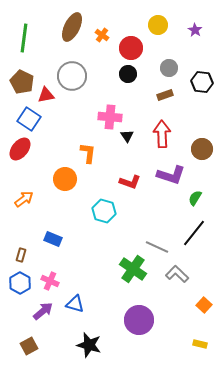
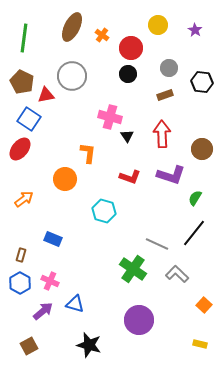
pink cross at (110, 117): rotated 10 degrees clockwise
red L-shape at (130, 182): moved 5 px up
gray line at (157, 247): moved 3 px up
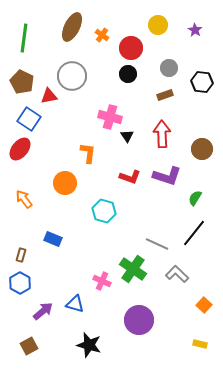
red triangle at (46, 95): moved 3 px right, 1 px down
purple L-shape at (171, 175): moved 4 px left, 1 px down
orange circle at (65, 179): moved 4 px down
orange arrow at (24, 199): rotated 90 degrees counterclockwise
pink cross at (50, 281): moved 52 px right
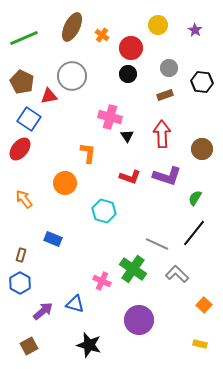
green line at (24, 38): rotated 60 degrees clockwise
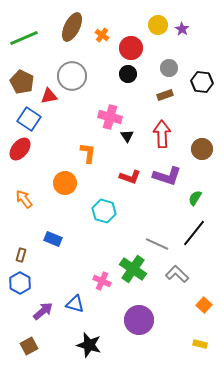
purple star at (195, 30): moved 13 px left, 1 px up
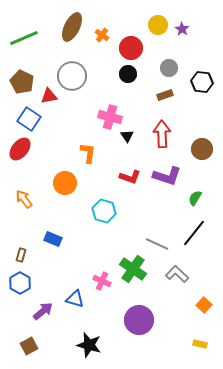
blue triangle at (75, 304): moved 5 px up
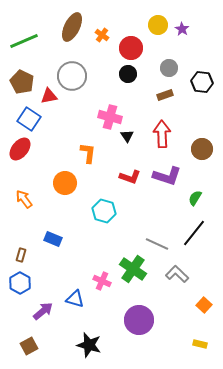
green line at (24, 38): moved 3 px down
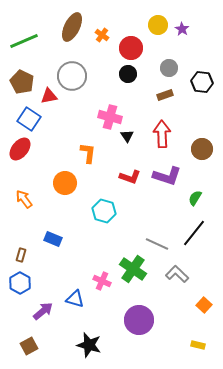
yellow rectangle at (200, 344): moved 2 px left, 1 px down
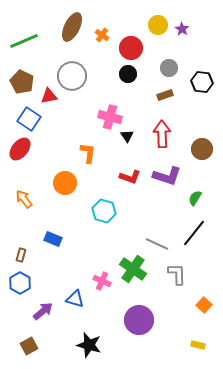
gray L-shape at (177, 274): rotated 45 degrees clockwise
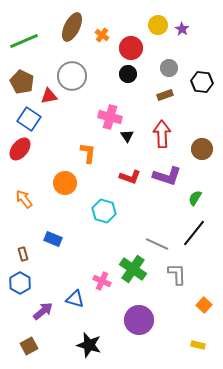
brown rectangle at (21, 255): moved 2 px right, 1 px up; rotated 32 degrees counterclockwise
